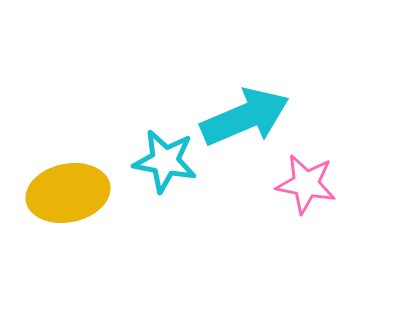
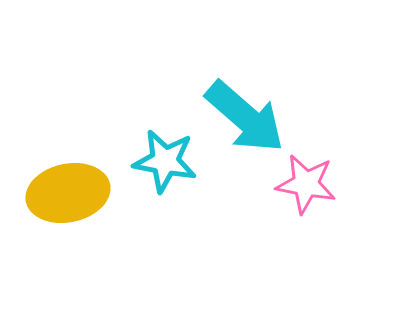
cyan arrow: rotated 64 degrees clockwise
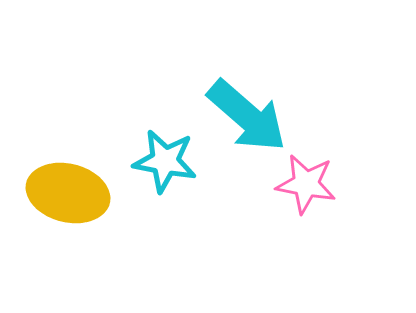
cyan arrow: moved 2 px right, 1 px up
yellow ellipse: rotated 26 degrees clockwise
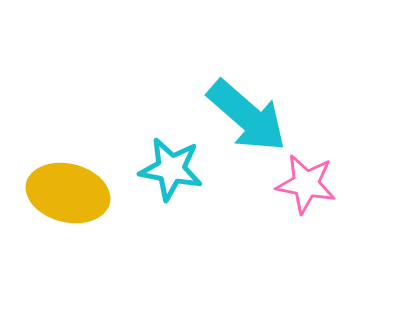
cyan star: moved 6 px right, 8 px down
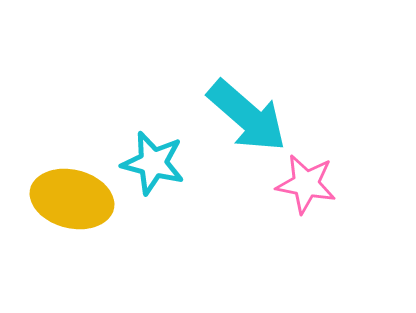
cyan star: moved 18 px left, 6 px up; rotated 4 degrees clockwise
yellow ellipse: moved 4 px right, 6 px down
